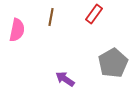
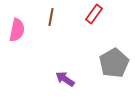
gray pentagon: moved 1 px right
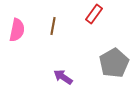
brown line: moved 2 px right, 9 px down
purple arrow: moved 2 px left, 2 px up
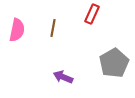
red rectangle: moved 2 px left; rotated 12 degrees counterclockwise
brown line: moved 2 px down
purple arrow: rotated 12 degrees counterclockwise
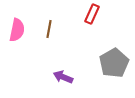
brown line: moved 4 px left, 1 px down
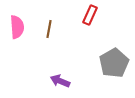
red rectangle: moved 2 px left, 1 px down
pink semicircle: moved 3 px up; rotated 15 degrees counterclockwise
purple arrow: moved 3 px left, 4 px down
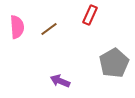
brown line: rotated 42 degrees clockwise
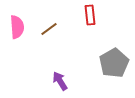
red rectangle: rotated 30 degrees counterclockwise
purple arrow: rotated 36 degrees clockwise
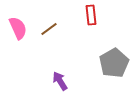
red rectangle: moved 1 px right
pink semicircle: moved 1 px right, 1 px down; rotated 20 degrees counterclockwise
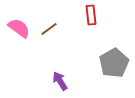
pink semicircle: moved 1 px right; rotated 30 degrees counterclockwise
